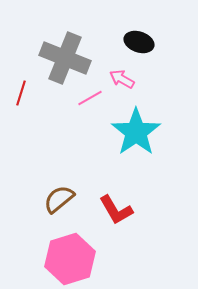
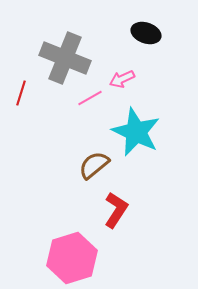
black ellipse: moved 7 px right, 9 px up
pink arrow: rotated 55 degrees counterclockwise
cyan star: rotated 12 degrees counterclockwise
brown semicircle: moved 35 px right, 34 px up
red L-shape: rotated 117 degrees counterclockwise
pink hexagon: moved 2 px right, 1 px up
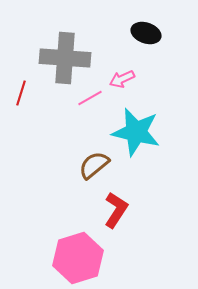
gray cross: rotated 18 degrees counterclockwise
cyan star: rotated 12 degrees counterclockwise
pink hexagon: moved 6 px right
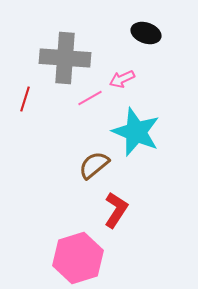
red line: moved 4 px right, 6 px down
cyan star: rotated 9 degrees clockwise
